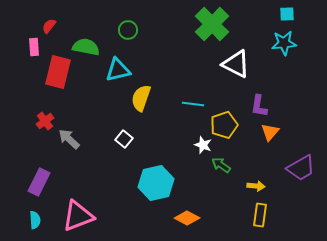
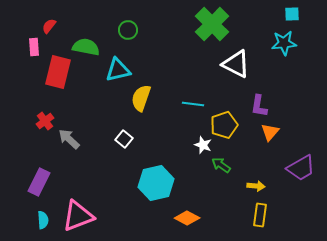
cyan square: moved 5 px right
cyan semicircle: moved 8 px right
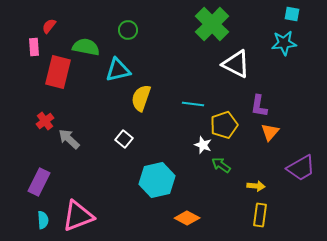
cyan square: rotated 14 degrees clockwise
cyan hexagon: moved 1 px right, 3 px up
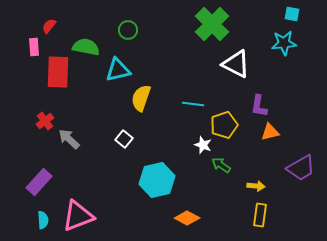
red rectangle: rotated 12 degrees counterclockwise
orange triangle: rotated 36 degrees clockwise
purple rectangle: rotated 16 degrees clockwise
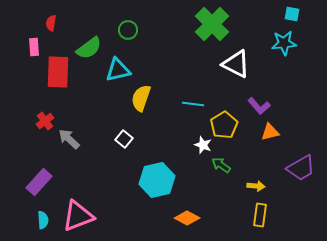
red semicircle: moved 2 px right, 3 px up; rotated 28 degrees counterclockwise
green semicircle: moved 3 px right, 1 px down; rotated 132 degrees clockwise
purple L-shape: rotated 50 degrees counterclockwise
yellow pentagon: rotated 12 degrees counterclockwise
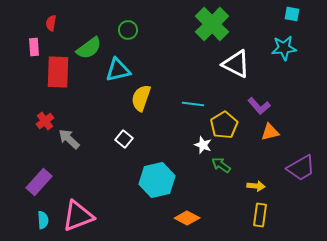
cyan star: moved 5 px down
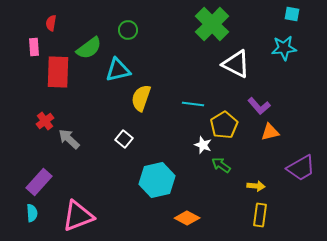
cyan semicircle: moved 11 px left, 7 px up
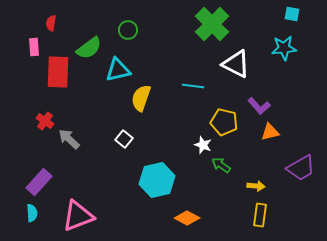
cyan line: moved 18 px up
red cross: rotated 18 degrees counterclockwise
yellow pentagon: moved 3 px up; rotated 28 degrees counterclockwise
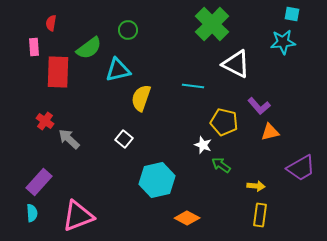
cyan star: moved 1 px left, 6 px up
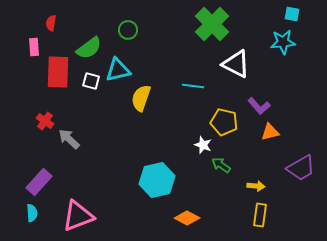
white square: moved 33 px left, 58 px up; rotated 24 degrees counterclockwise
